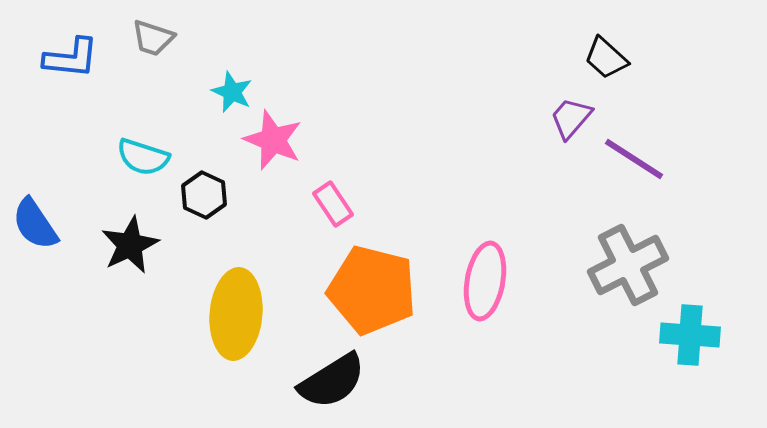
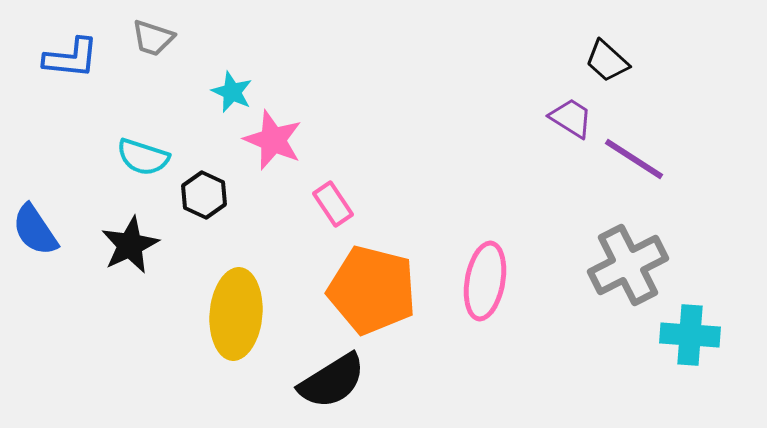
black trapezoid: moved 1 px right, 3 px down
purple trapezoid: rotated 81 degrees clockwise
blue semicircle: moved 6 px down
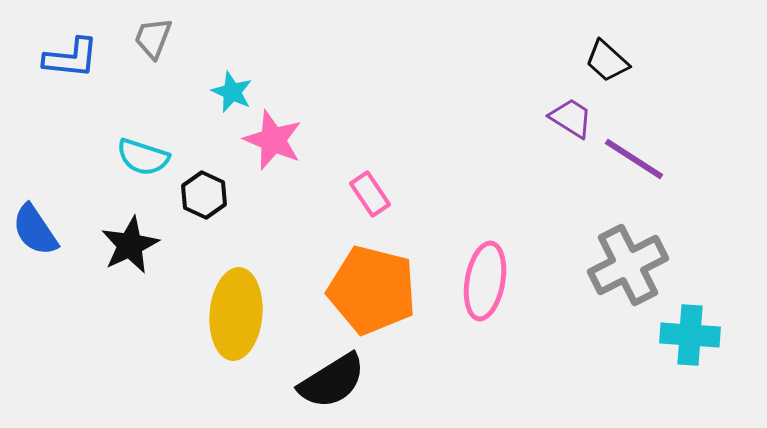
gray trapezoid: rotated 93 degrees clockwise
pink rectangle: moved 37 px right, 10 px up
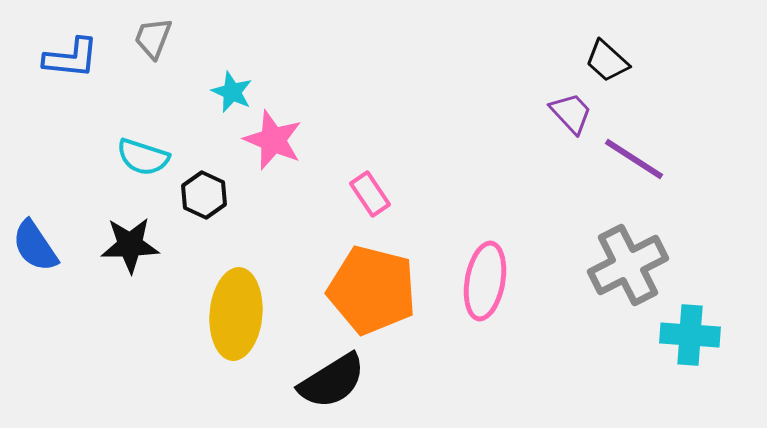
purple trapezoid: moved 5 px up; rotated 15 degrees clockwise
blue semicircle: moved 16 px down
black star: rotated 24 degrees clockwise
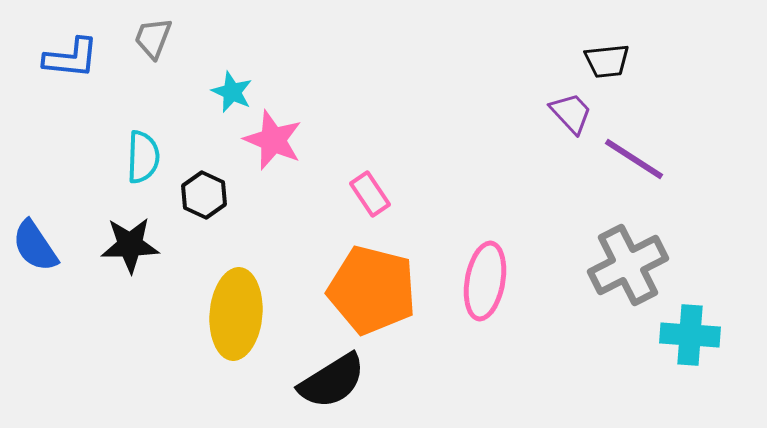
black trapezoid: rotated 48 degrees counterclockwise
cyan semicircle: rotated 106 degrees counterclockwise
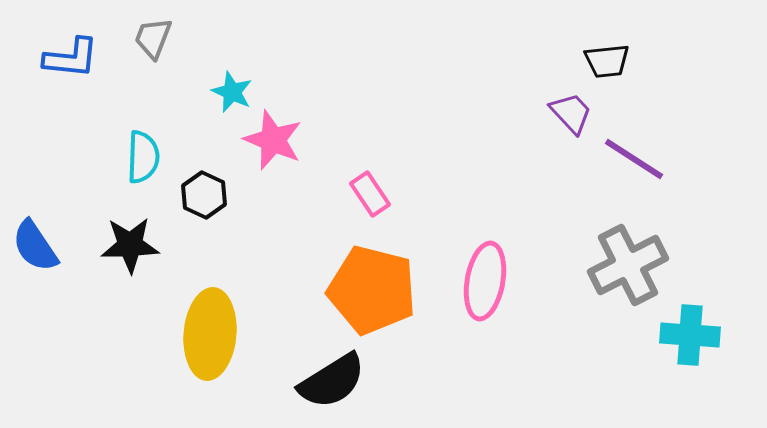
yellow ellipse: moved 26 px left, 20 px down
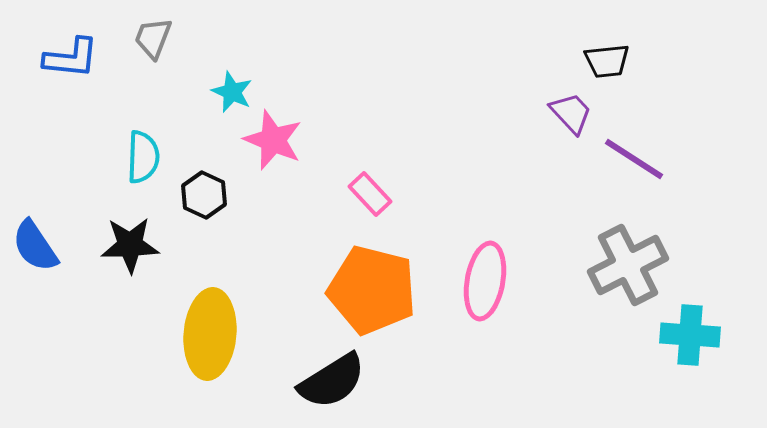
pink rectangle: rotated 9 degrees counterclockwise
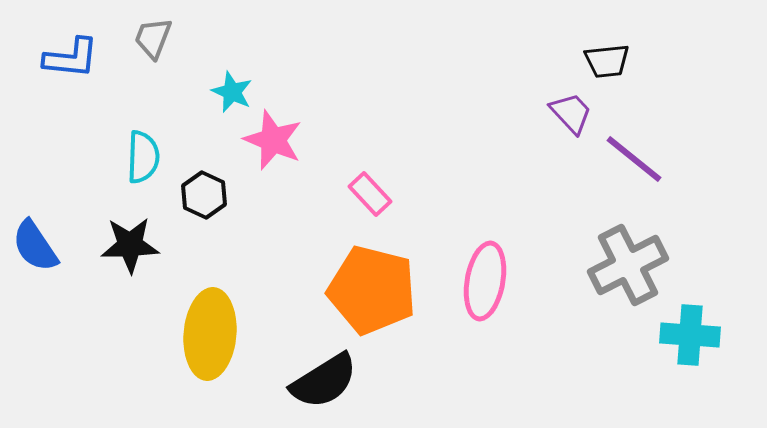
purple line: rotated 6 degrees clockwise
black semicircle: moved 8 px left
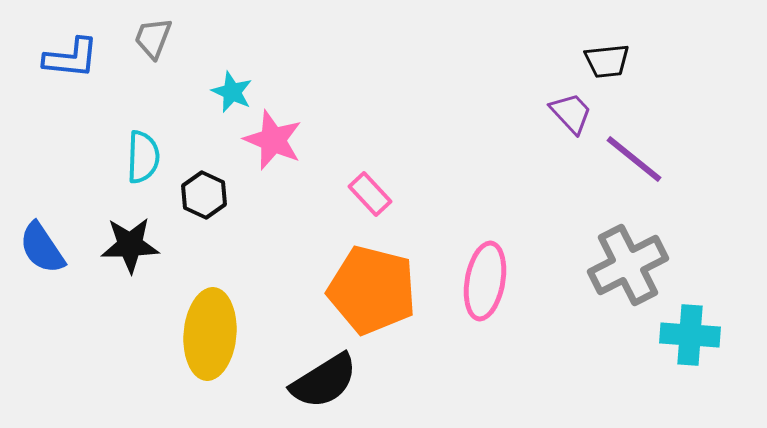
blue semicircle: moved 7 px right, 2 px down
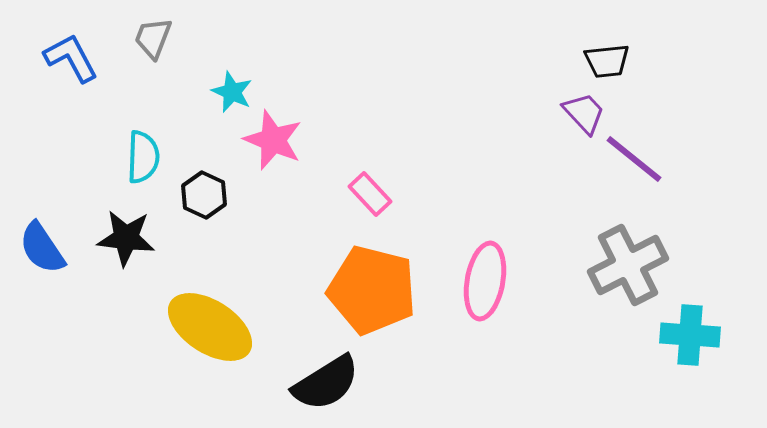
blue L-shape: rotated 124 degrees counterclockwise
purple trapezoid: moved 13 px right
black star: moved 4 px left, 7 px up; rotated 8 degrees clockwise
yellow ellipse: moved 7 px up; rotated 62 degrees counterclockwise
black semicircle: moved 2 px right, 2 px down
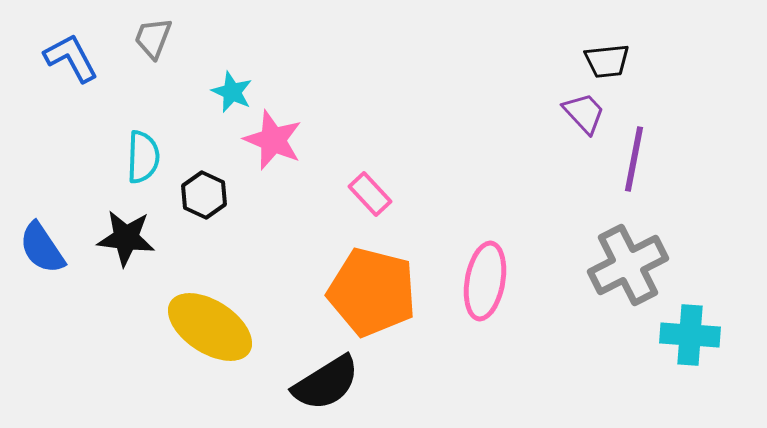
purple line: rotated 62 degrees clockwise
orange pentagon: moved 2 px down
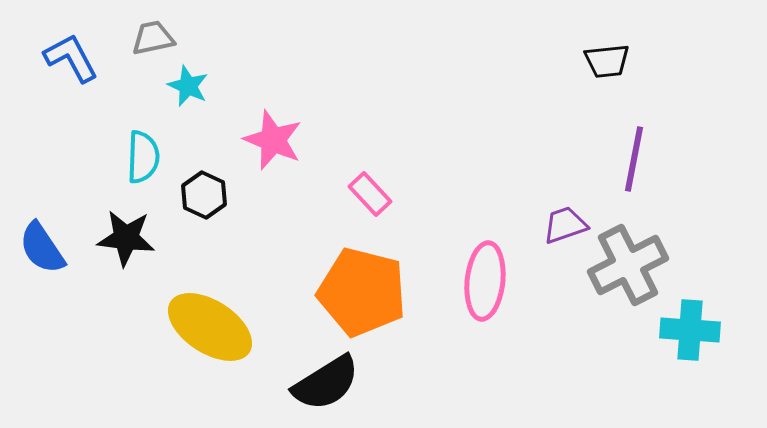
gray trapezoid: rotated 57 degrees clockwise
cyan star: moved 44 px left, 6 px up
purple trapezoid: moved 19 px left, 112 px down; rotated 66 degrees counterclockwise
pink ellipse: rotated 4 degrees counterclockwise
orange pentagon: moved 10 px left
cyan cross: moved 5 px up
